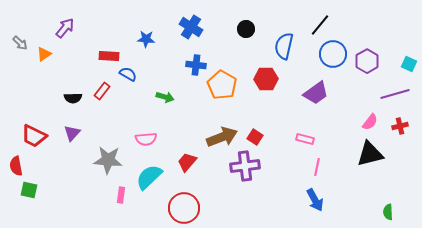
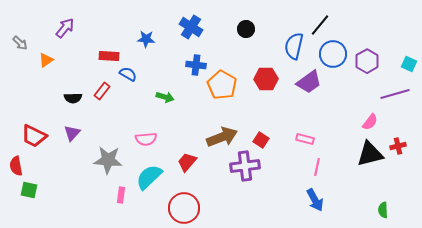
blue semicircle at (284, 46): moved 10 px right
orange triangle at (44, 54): moved 2 px right, 6 px down
purple trapezoid at (316, 93): moved 7 px left, 11 px up
red cross at (400, 126): moved 2 px left, 20 px down
red square at (255, 137): moved 6 px right, 3 px down
green semicircle at (388, 212): moved 5 px left, 2 px up
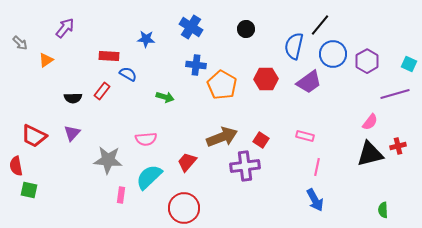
pink rectangle at (305, 139): moved 3 px up
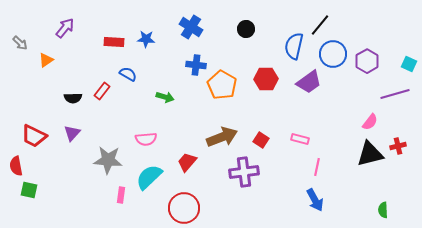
red rectangle at (109, 56): moved 5 px right, 14 px up
pink rectangle at (305, 136): moved 5 px left, 3 px down
purple cross at (245, 166): moved 1 px left, 6 px down
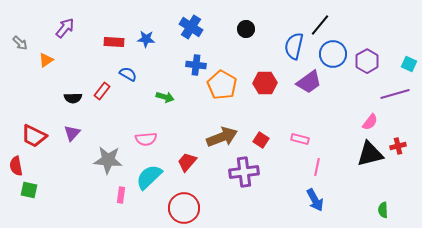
red hexagon at (266, 79): moved 1 px left, 4 px down
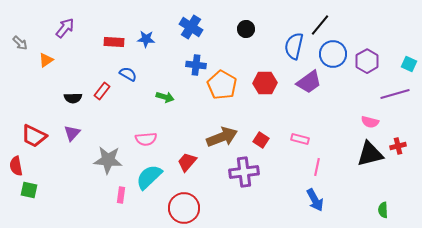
pink semicircle at (370, 122): rotated 66 degrees clockwise
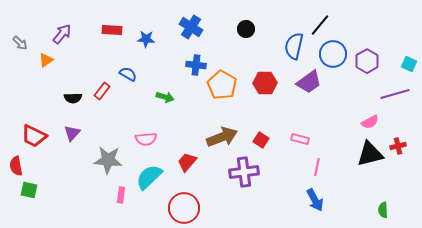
purple arrow at (65, 28): moved 3 px left, 6 px down
red rectangle at (114, 42): moved 2 px left, 12 px up
pink semicircle at (370, 122): rotated 42 degrees counterclockwise
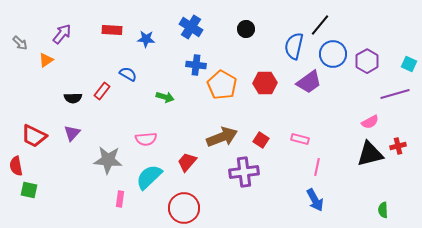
pink rectangle at (121, 195): moved 1 px left, 4 px down
